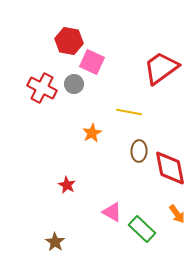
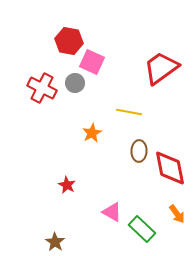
gray circle: moved 1 px right, 1 px up
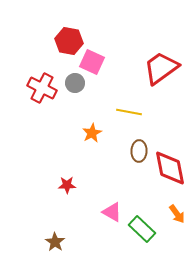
red star: rotated 30 degrees counterclockwise
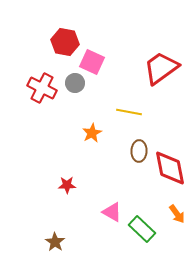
red hexagon: moved 4 px left, 1 px down
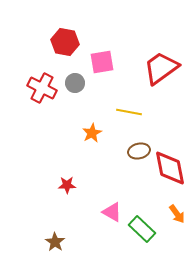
pink square: moved 10 px right; rotated 35 degrees counterclockwise
brown ellipse: rotated 75 degrees clockwise
